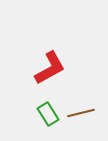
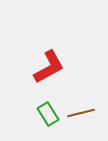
red L-shape: moved 1 px left, 1 px up
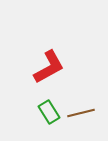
green rectangle: moved 1 px right, 2 px up
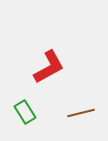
green rectangle: moved 24 px left
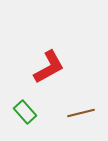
green rectangle: rotated 10 degrees counterclockwise
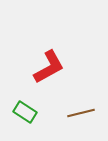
green rectangle: rotated 15 degrees counterclockwise
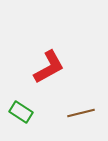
green rectangle: moved 4 px left
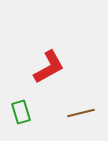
green rectangle: rotated 40 degrees clockwise
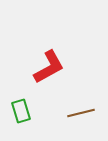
green rectangle: moved 1 px up
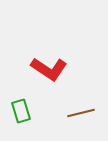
red L-shape: moved 2 px down; rotated 63 degrees clockwise
